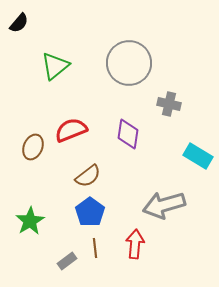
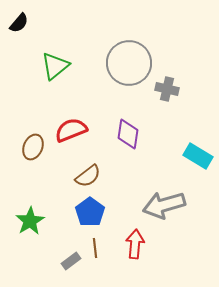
gray cross: moved 2 px left, 15 px up
gray rectangle: moved 4 px right
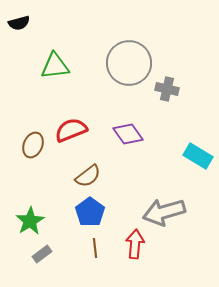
black semicircle: rotated 35 degrees clockwise
green triangle: rotated 32 degrees clockwise
purple diamond: rotated 44 degrees counterclockwise
brown ellipse: moved 2 px up
gray arrow: moved 7 px down
gray rectangle: moved 29 px left, 7 px up
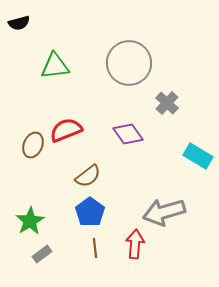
gray cross: moved 14 px down; rotated 30 degrees clockwise
red semicircle: moved 5 px left
